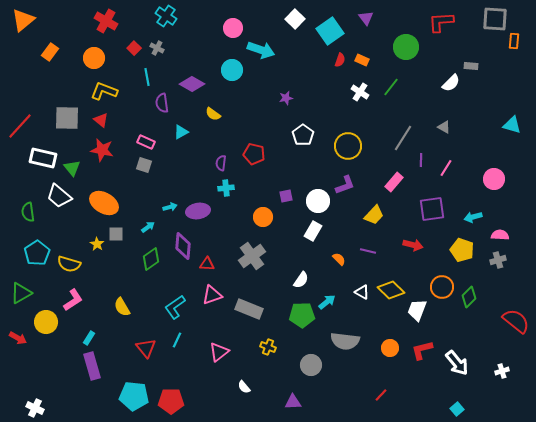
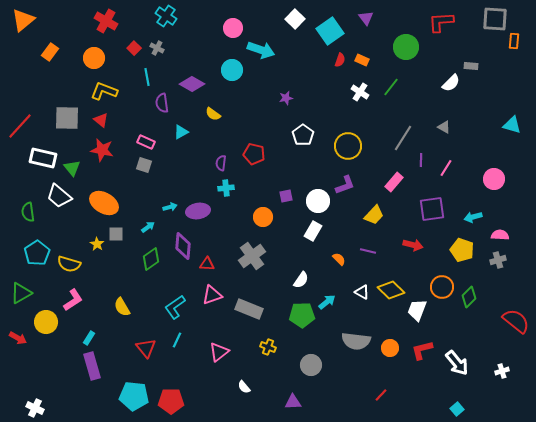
gray semicircle at (345, 341): moved 11 px right
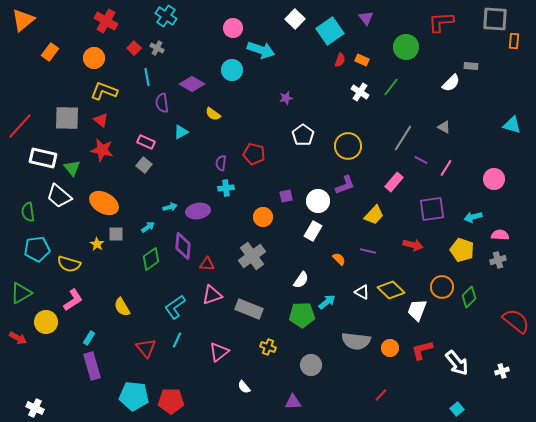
purple line at (421, 160): rotated 64 degrees counterclockwise
gray square at (144, 165): rotated 21 degrees clockwise
cyan pentagon at (37, 253): moved 4 px up; rotated 25 degrees clockwise
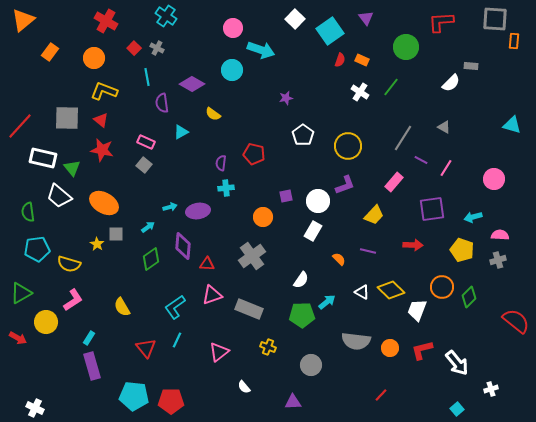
red arrow at (413, 245): rotated 12 degrees counterclockwise
white cross at (502, 371): moved 11 px left, 18 px down
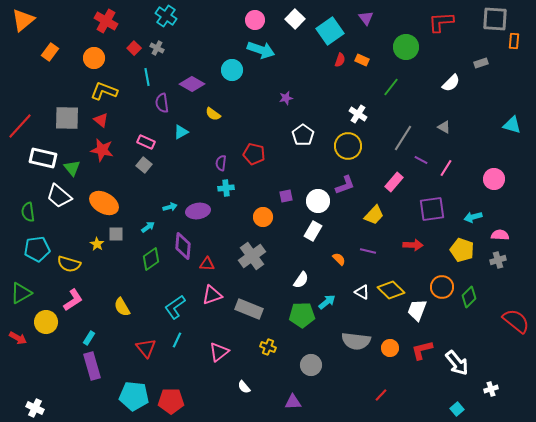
pink circle at (233, 28): moved 22 px right, 8 px up
gray rectangle at (471, 66): moved 10 px right, 3 px up; rotated 24 degrees counterclockwise
white cross at (360, 92): moved 2 px left, 22 px down
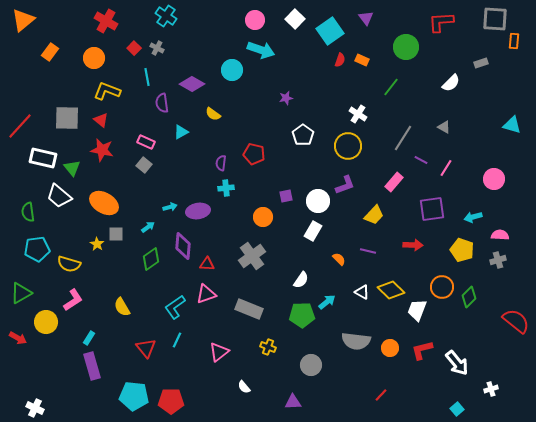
yellow L-shape at (104, 91): moved 3 px right
pink triangle at (212, 295): moved 6 px left, 1 px up
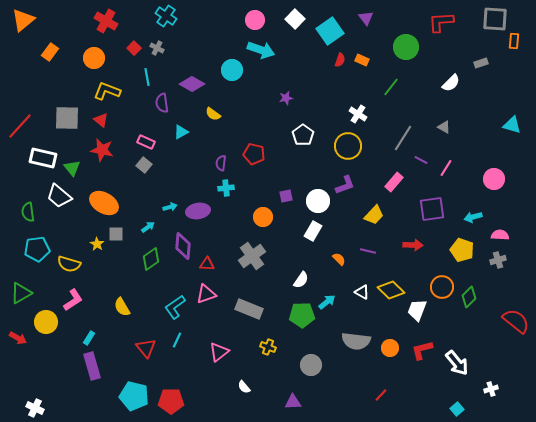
cyan pentagon at (134, 396): rotated 8 degrees clockwise
